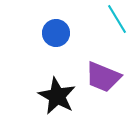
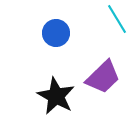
purple trapezoid: rotated 66 degrees counterclockwise
black star: moved 1 px left
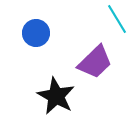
blue circle: moved 20 px left
purple trapezoid: moved 8 px left, 15 px up
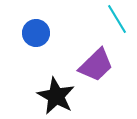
purple trapezoid: moved 1 px right, 3 px down
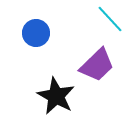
cyan line: moved 7 px left; rotated 12 degrees counterclockwise
purple trapezoid: moved 1 px right
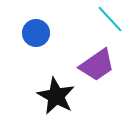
purple trapezoid: rotated 9 degrees clockwise
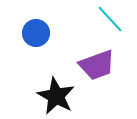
purple trapezoid: rotated 15 degrees clockwise
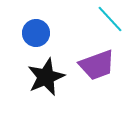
black star: moved 10 px left, 19 px up; rotated 21 degrees clockwise
